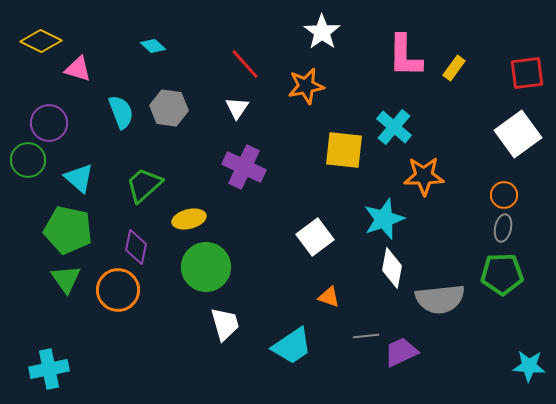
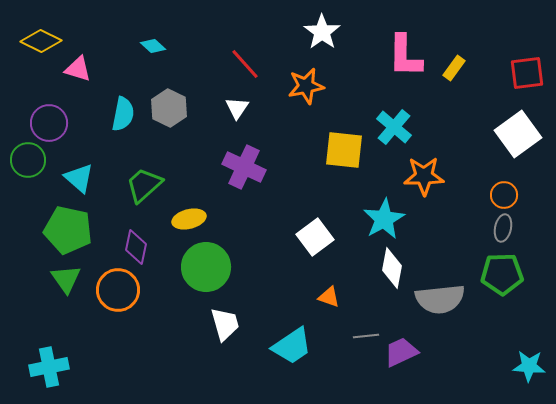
gray hexagon at (169, 108): rotated 18 degrees clockwise
cyan semicircle at (121, 112): moved 2 px right, 2 px down; rotated 32 degrees clockwise
cyan star at (384, 219): rotated 9 degrees counterclockwise
cyan cross at (49, 369): moved 2 px up
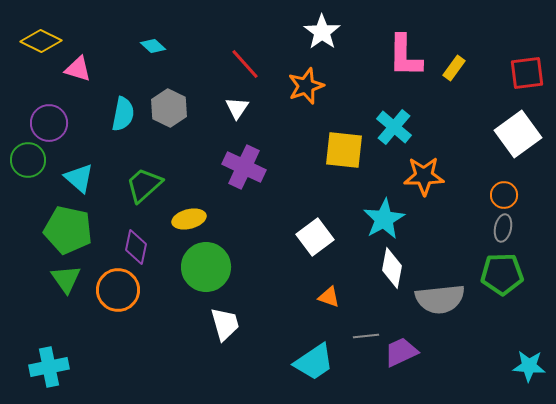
orange star at (306, 86): rotated 9 degrees counterclockwise
cyan trapezoid at (292, 346): moved 22 px right, 16 px down
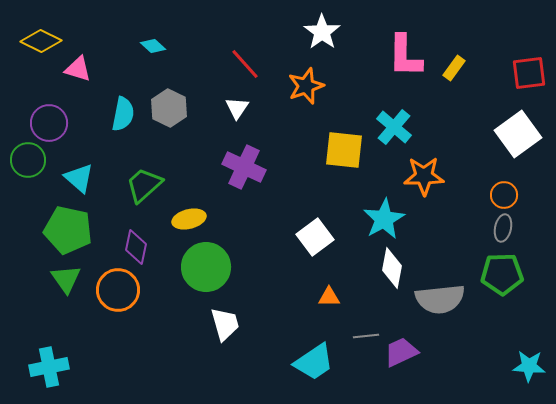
red square at (527, 73): moved 2 px right
orange triangle at (329, 297): rotated 20 degrees counterclockwise
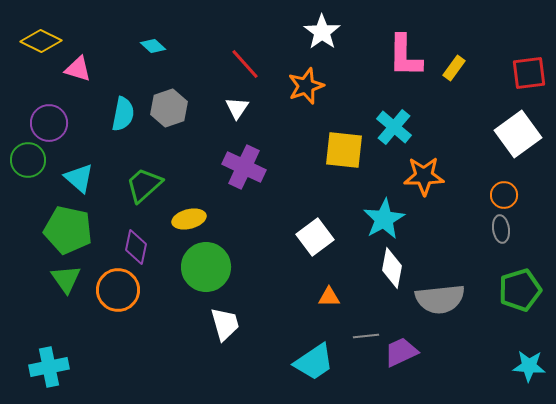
gray hexagon at (169, 108): rotated 15 degrees clockwise
gray ellipse at (503, 228): moved 2 px left, 1 px down; rotated 20 degrees counterclockwise
green pentagon at (502, 274): moved 18 px right, 16 px down; rotated 15 degrees counterclockwise
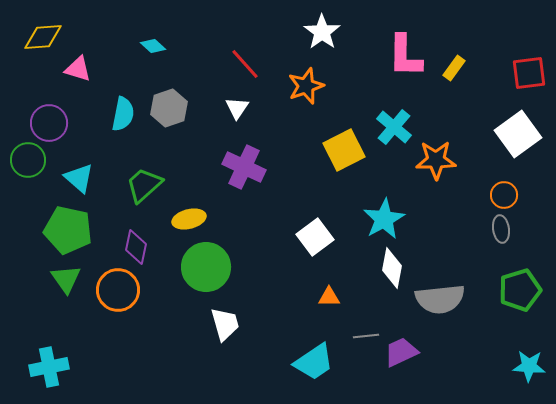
yellow diamond at (41, 41): moved 2 px right, 4 px up; rotated 30 degrees counterclockwise
yellow square at (344, 150): rotated 33 degrees counterclockwise
orange star at (424, 176): moved 12 px right, 16 px up
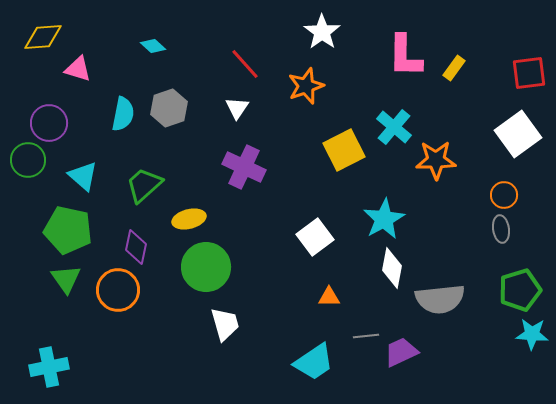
cyan triangle at (79, 178): moved 4 px right, 2 px up
cyan star at (529, 366): moved 3 px right, 32 px up
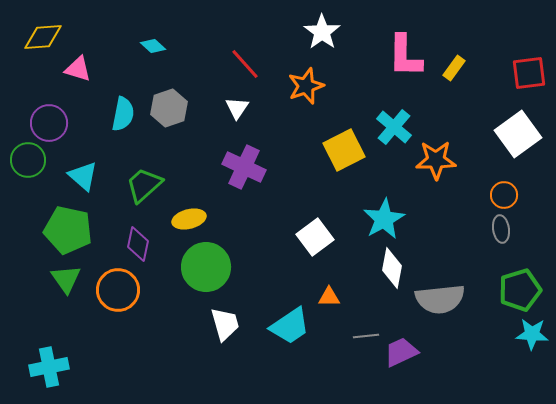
purple diamond at (136, 247): moved 2 px right, 3 px up
cyan trapezoid at (314, 362): moved 24 px left, 36 px up
